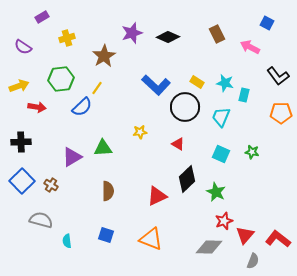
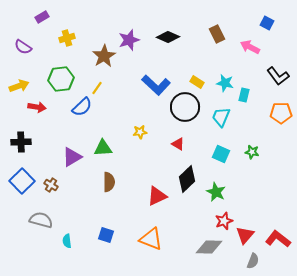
purple star at (132, 33): moved 3 px left, 7 px down
brown semicircle at (108, 191): moved 1 px right, 9 px up
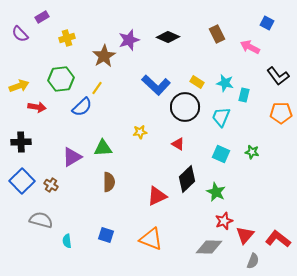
purple semicircle at (23, 47): moved 3 px left, 13 px up; rotated 12 degrees clockwise
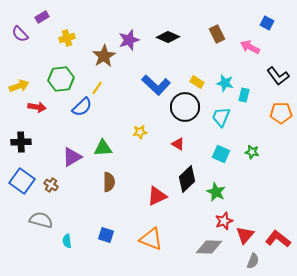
blue square at (22, 181): rotated 10 degrees counterclockwise
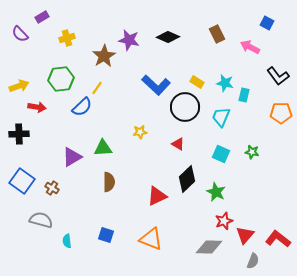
purple star at (129, 40): rotated 30 degrees clockwise
black cross at (21, 142): moved 2 px left, 8 px up
brown cross at (51, 185): moved 1 px right, 3 px down
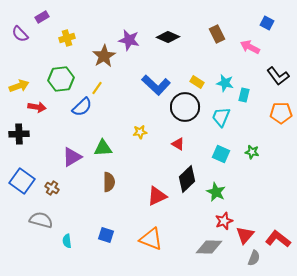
gray semicircle at (253, 261): moved 1 px right, 3 px up
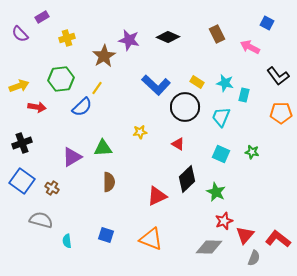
black cross at (19, 134): moved 3 px right, 9 px down; rotated 18 degrees counterclockwise
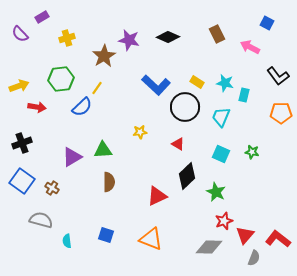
green triangle at (103, 148): moved 2 px down
black diamond at (187, 179): moved 3 px up
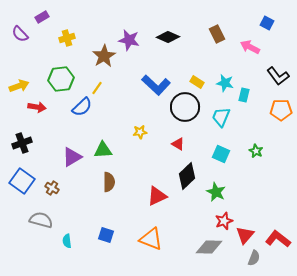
orange pentagon at (281, 113): moved 3 px up
green star at (252, 152): moved 4 px right, 1 px up; rotated 16 degrees clockwise
